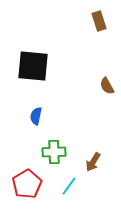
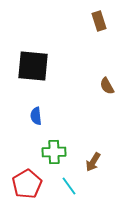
blue semicircle: rotated 18 degrees counterclockwise
cyan line: rotated 72 degrees counterclockwise
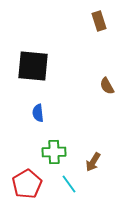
blue semicircle: moved 2 px right, 3 px up
cyan line: moved 2 px up
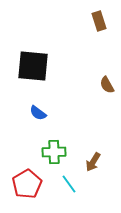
brown semicircle: moved 1 px up
blue semicircle: rotated 48 degrees counterclockwise
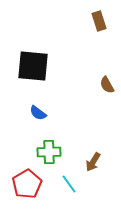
green cross: moved 5 px left
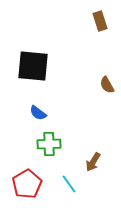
brown rectangle: moved 1 px right
green cross: moved 8 px up
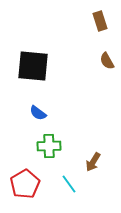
brown semicircle: moved 24 px up
green cross: moved 2 px down
red pentagon: moved 2 px left
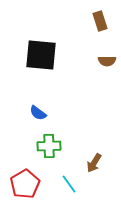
brown semicircle: rotated 60 degrees counterclockwise
black square: moved 8 px right, 11 px up
brown arrow: moved 1 px right, 1 px down
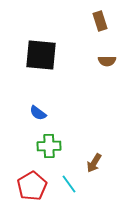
red pentagon: moved 7 px right, 2 px down
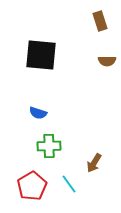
blue semicircle: rotated 18 degrees counterclockwise
